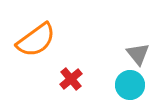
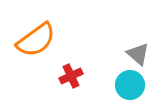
gray triangle: rotated 10 degrees counterclockwise
red cross: moved 3 px up; rotated 15 degrees clockwise
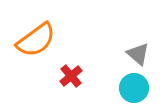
red cross: rotated 15 degrees counterclockwise
cyan circle: moved 4 px right, 3 px down
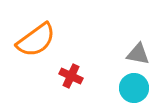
gray triangle: rotated 30 degrees counterclockwise
red cross: rotated 25 degrees counterclockwise
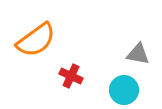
cyan circle: moved 10 px left, 2 px down
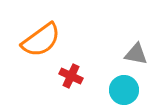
orange semicircle: moved 5 px right
gray triangle: moved 2 px left
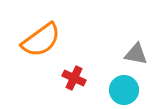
red cross: moved 3 px right, 2 px down
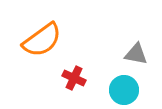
orange semicircle: moved 1 px right
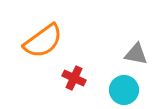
orange semicircle: moved 1 px right, 1 px down
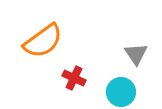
gray triangle: rotated 45 degrees clockwise
cyan circle: moved 3 px left, 2 px down
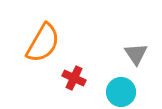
orange semicircle: moved 2 px down; rotated 24 degrees counterclockwise
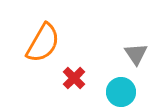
red cross: rotated 20 degrees clockwise
